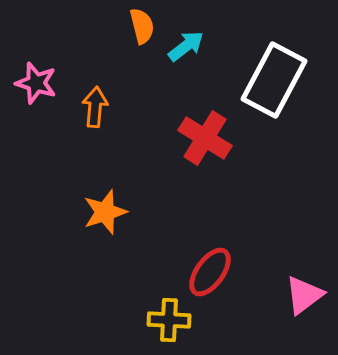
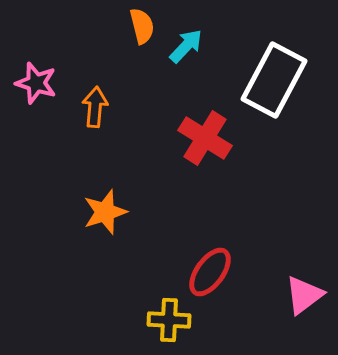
cyan arrow: rotated 9 degrees counterclockwise
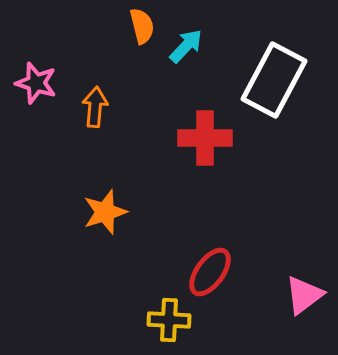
red cross: rotated 32 degrees counterclockwise
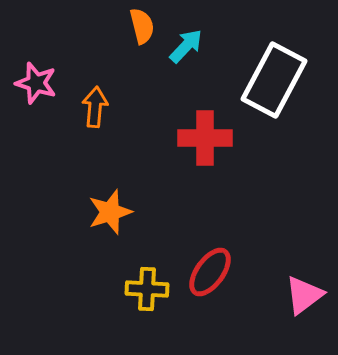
orange star: moved 5 px right
yellow cross: moved 22 px left, 31 px up
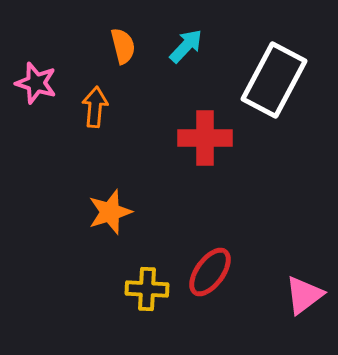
orange semicircle: moved 19 px left, 20 px down
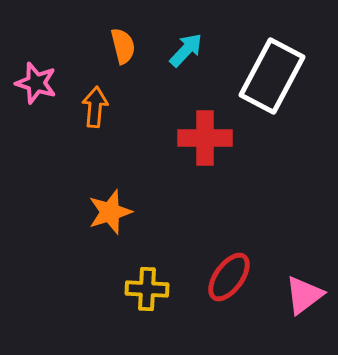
cyan arrow: moved 4 px down
white rectangle: moved 2 px left, 4 px up
red ellipse: moved 19 px right, 5 px down
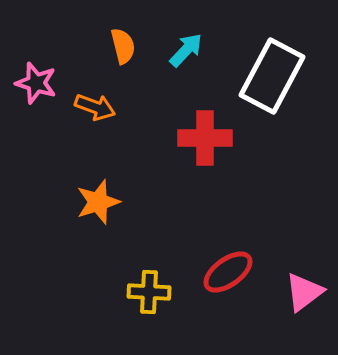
orange arrow: rotated 105 degrees clockwise
orange star: moved 12 px left, 10 px up
red ellipse: moved 1 px left, 5 px up; rotated 18 degrees clockwise
yellow cross: moved 2 px right, 3 px down
pink triangle: moved 3 px up
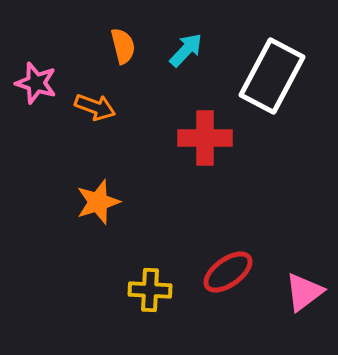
yellow cross: moved 1 px right, 2 px up
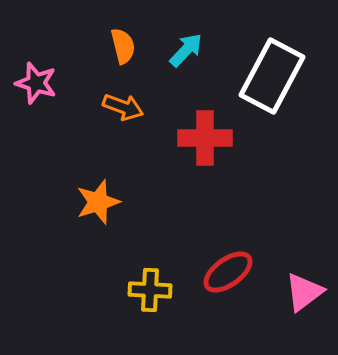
orange arrow: moved 28 px right
